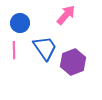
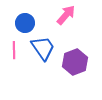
blue circle: moved 5 px right
blue trapezoid: moved 2 px left
purple hexagon: moved 2 px right
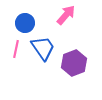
pink line: moved 2 px right, 1 px up; rotated 12 degrees clockwise
purple hexagon: moved 1 px left, 1 px down
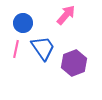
blue circle: moved 2 px left
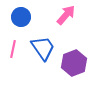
blue circle: moved 2 px left, 6 px up
pink line: moved 3 px left
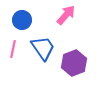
blue circle: moved 1 px right, 3 px down
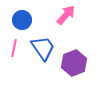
pink line: moved 1 px right, 1 px up
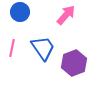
blue circle: moved 2 px left, 8 px up
pink line: moved 2 px left
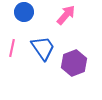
blue circle: moved 4 px right
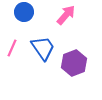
pink line: rotated 12 degrees clockwise
